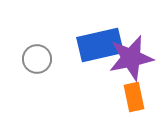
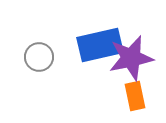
gray circle: moved 2 px right, 2 px up
orange rectangle: moved 1 px right, 1 px up
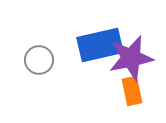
gray circle: moved 3 px down
orange rectangle: moved 3 px left, 5 px up
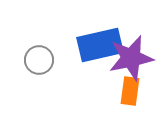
orange rectangle: moved 2 px left; rotated 20 degrees clockwise
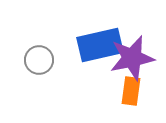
purple star: moved 1 px right
orange rectangle: moved 1 px right
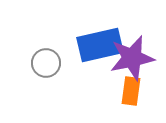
gray circle: moved 7 px right, 3 px down
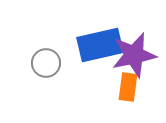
purple star: moved 2 px right, 3 px up
orange rectangle: moved 3 px left, 4 px up
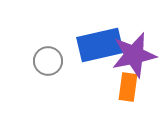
gray circle: moved 2 px right, 2 px up
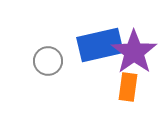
purple star: moved 3 px up; rotated 24 degrees counterclockwise
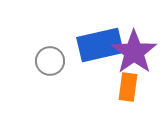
gray circle: moved 2 px right
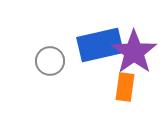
orange rectangle: moved 3 px left
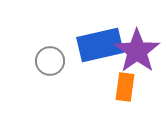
purple star: moved 3 px right, 1 px up
